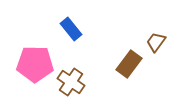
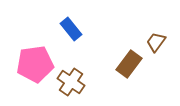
pink pentagon: rotated 9 degrees counterclockwise
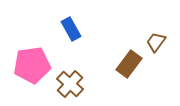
blue rectangle: rotated 10 degrees clockwise
pink pentagon: moved 3 px left, 1 px down
brown cross: moved 1 px left, 2 px down; rotated 8 degrees clockwise
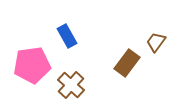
blue rectangle: moved 4 px left, 7 px down
brown rectangle: moved 2 px left, 1 px up
brown cross: moved 1 px right, 1 px down
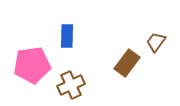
blue rectangle: rotated 30 degrees clockwise
brown cross: rotated 24 degrees clockwise
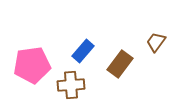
blue rectangle: moved 16 px right, 15 px down; rotated 40 degrees clockwise
brown rectangle: moved 7 px left, 1 px down
brown cross: rotated 20 degrees clockwise
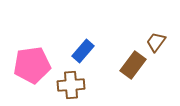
brown rectangle: moved 13 px right, 1 px down
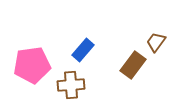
blue rectangle: moved 1 px up
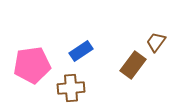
blue rectangle: moved 2 px left, 1 px down; rotated 15 degrees clockwise
brown cross: moved 3 px down
